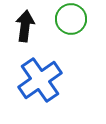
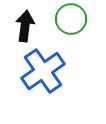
blue cross: moved 3 px right, 9 px up
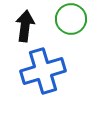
blue cross: rotated 18 degrees clockwise
